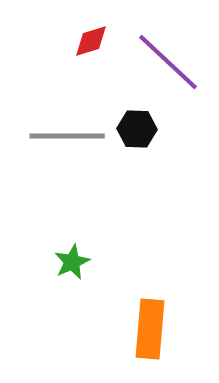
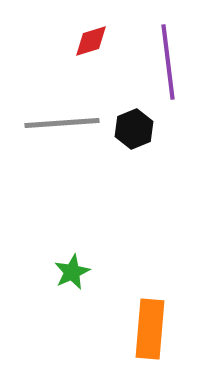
purple line: rotated 40 degrees clockwise
black hexagon: moved 3 px left; rotated 24 degrees counterclockwise
gray line: moved 5 px left, 13 px up; rotated 4 degrees counterclockwise
green star: moved 10 px down
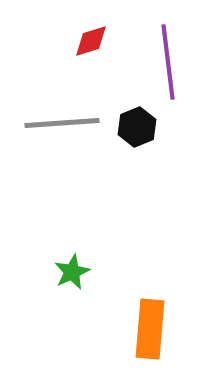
black hexagon: moved 3 px right, 2 px up
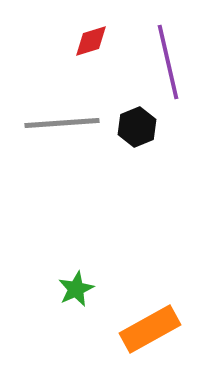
purple line: rotated 6 degrees counterclockwise
green star: moved 4 px right, 17 px down
orange rectangle: rotated 56 degrees clockwise
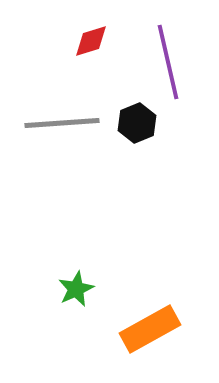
black hexagon: moved 4 px up
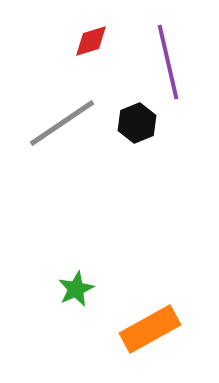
gray line: rotated 30 degrees counterclockwise
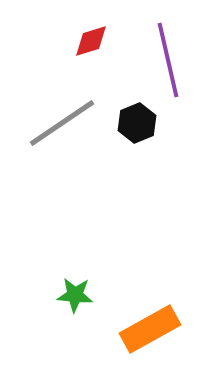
purple line: moved 2 px up
green star: moved 1 px left, 6 px down; rotated 30 degrees clockwise
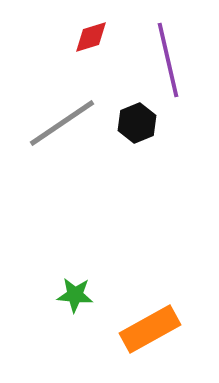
red diamond: moved 4 px up
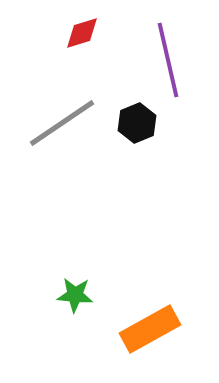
red diamond: moved 9 px left, 4 px up
